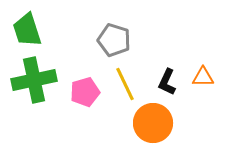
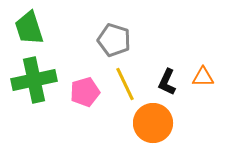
green trapezoid: moved 2 px right, 2 px up
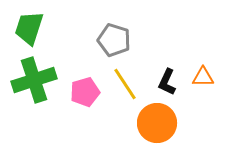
green trapezoid: rotated 36 degrees clockwise
green cross: rotated 6 degrees counterclockwise
yellow line: rotated 8 degrees counterclockwise
orange circle: moved 4 px right
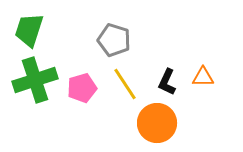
green trapezoid: moved 2 px down
green cross: moved 1 px right
pink pentagon: moved 3 px left, 4 px up
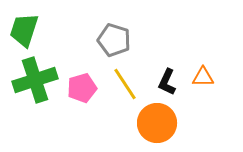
green trapezoid: moved 5 px left
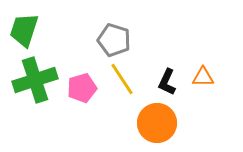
yellow line: moved 3 px left, 5 px up
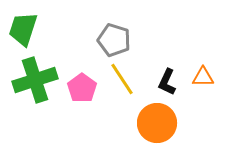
green trapezoid: moved 1 px left, 1 px up
pink pentagon: rotated 20 degrees counterclockwise
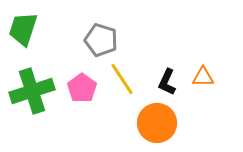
gray pentagon: moved 13 px left
green cross: moved 3 px left, 11 px down
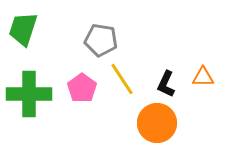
gray pentagon: rotated 8 degrees counterclockwise
black L-shape: moved 1 px left, 2 px down
green cross: moved 3 px left, 3 px down; rotated 18 degrees clockwise
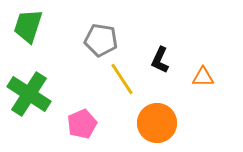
green trapezoid: moved 5 px right, 3 px up
black L-shape: moved 6 px left, 24 px up
pink pentagon: moved 36 px down; rotated 12 degrees clockwise
green cross: rotated 33 degrees clockwise
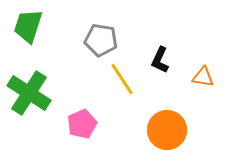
orange triangle: rotated 10 degrees clockwise
green cross: moved 1 px up
orange circle: moved 10 px right, 7 px down
